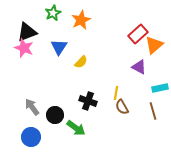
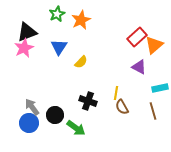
green star: moved 4 px right, 1 px down
red rectangle: moved 1 px left, 3 px down
pink star: rotated 24 degrees clockwise
blue circle: moved 2 px left, 14 px up
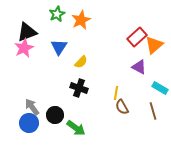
cyan rectangle: rotated 42 degrees clockwise
black cross: moved 9 px left, 13 px up
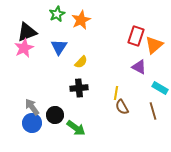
red rectangle: moved 1 px left, 1 px up; rotated 30 degrees counterclockwise
black cross: rotated 24 degrees counterclockwise
blue circle: moved 3 px right
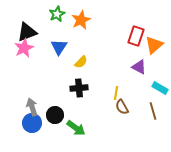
gray arrow: rotated 18 degrees clockwise
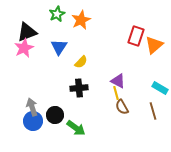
purple triangle: moved 21 px left, 14 px down
yellow line: rotated 24 degrees counterclockwise
blue circle: moved 1 px right, 2 px up
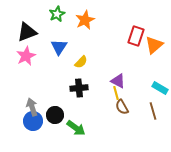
orange star: moved 4 px right
pink star: moved 2 px right, 8 px down
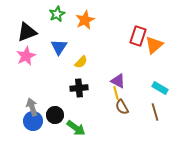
red rectangle: moved 2 px right
brown line: moved 2 px right, 1 px down
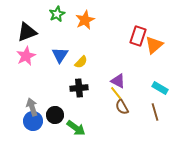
blue triangle: moved 1 px right, 8 px down
yellow line: rotated 24 degrees counterclockwise
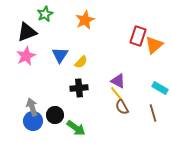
green star: moved 12 px left
brown line: moved 2 px left, 1 px down
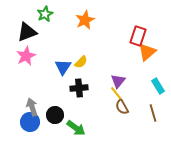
orange triangle: moved 7 px left, 7 px down
blue triangle: moved 3 px right, 12 px down
purple triangle: rotated 42 degrees clockwise
cyan rectangle: moved 2 px left, 2 px up; rotated 28 degrees clockwise
blue circle: moved 3 px left, 1 px down
